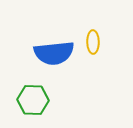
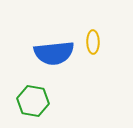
green hexagon: moved 1 px down; rotated 8 degrees clockwise
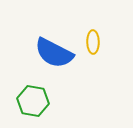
blue semicircle: rotated 33 degrees clockwise
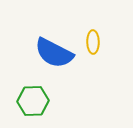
green hexagon: rotated 12 degrees counterclockwise
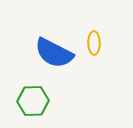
yellow ellipse: moved 1 px right, 1 px down
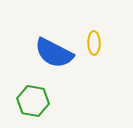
green hexagon: rotated 12 degrees clockwise
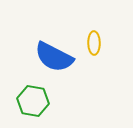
blue semicircle: moved 4 px down
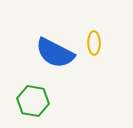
blue semicircle: moved 1 px right, 4 px up
